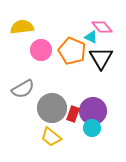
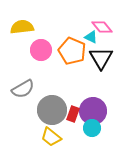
gray circle: moved 2 px down
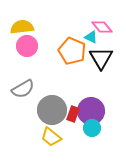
pink circle: moved 14 px left, 4 px up
purple circle: moved 2 px left
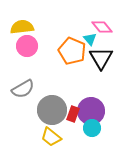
cyan triangle: moved 1 px left, 2 px down; rotated 24 degrees clockwise
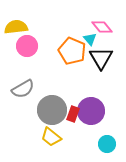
yellow semicircle: moved 6 px left
cyan circle: moved 15 px right, 16 px down
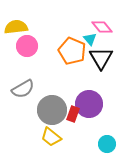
purple circle: moved 2 px left, 7 px up
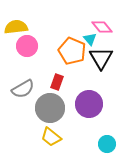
gray circle: moved 2 px left, 2 px up
red rectangle: moved 16 px left, 32 px up
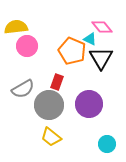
cyan triangle: rotated 24 degrees counterclockwise
gray circle: moved 1 px left, 3 px up
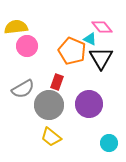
cyan circle: moved 2 px right, 1 px up
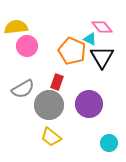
black triangle: moved 1 px right, 1 px up
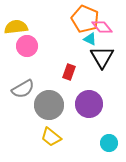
orange pentagon: moved 13 px right, 32 px up
red rectangle: moved 12 px right, 10 px up
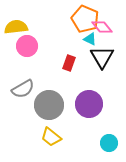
red rectangle: moved 9 px up
